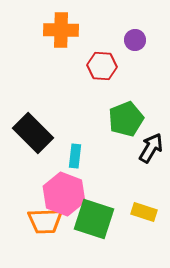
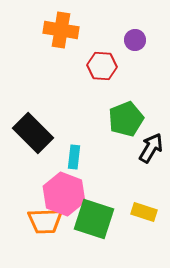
orange cross: rotated 8 degrees clockwise
cyan rectangle: moved 1 px left, 1 px down
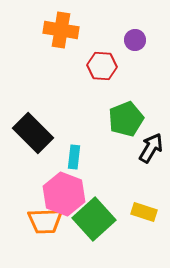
green square: rotated 30 degrees clockwise
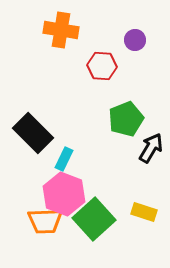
cyan rectangle: moved 10 px left, 2 px down; rotated 20 degrees clockwise
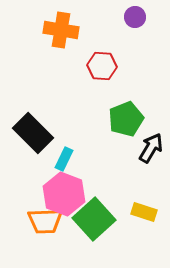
purple circle: moved 23 px up
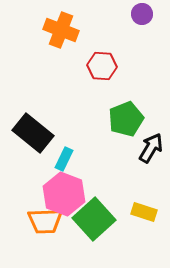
purple circle: moved 7 px right, 3 px up
orange cross: rotated 12 degrees clockwise
black rectangle: rotated 6 degrees counterclockwise
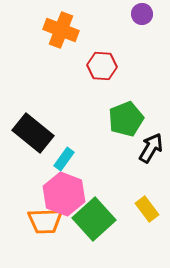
cyan rectangle: rotated 10 degrees clockwise
yellow rectangle: moved 3 px right, 3 px up; rotated 35 degrees clockwise
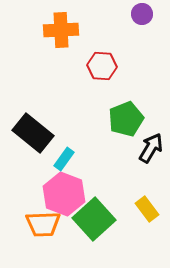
orange cross: rotated 24 degrees counterclockwise
orange trapezoid: moved 2 px left, 3 px down
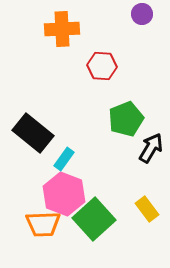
orange cross: moved 1 px right, 1 px up
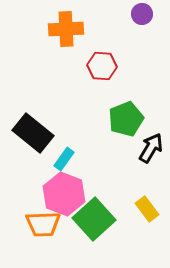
orange cross: moved 4 px right
